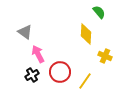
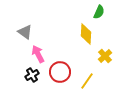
green semicircle: rotated 64 degrees clockwise
yellow cross: rotated 24 degrees clockwise
yellow line: moved 2 px right
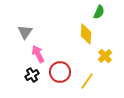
gray triangle: rotated 28 degrees clockwise
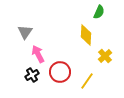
yellow diamond: moved 1 px down
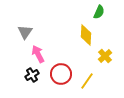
red circle: moved 1 px right, 2 px down
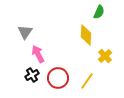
red circle: moved 3 px left, 4 px down
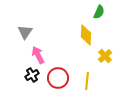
pink arrow: moved 1 px down
yellow line: rotated 30 degrees counterclockwise
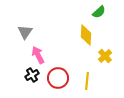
green semicircle: rotated 24 degrees clockwise
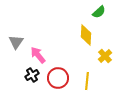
gray triangle: moved 9 px left, 10 px down
pink arrow: rotated 12 degrees counterclockwise
